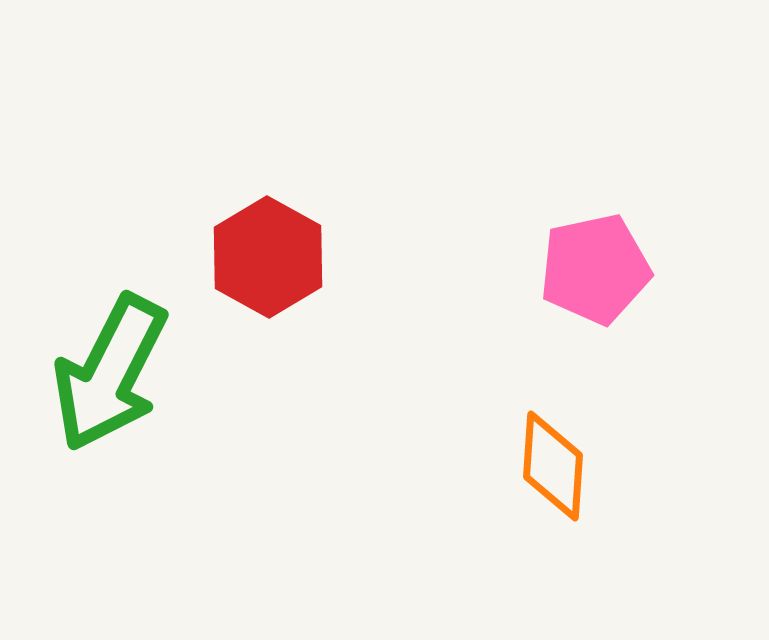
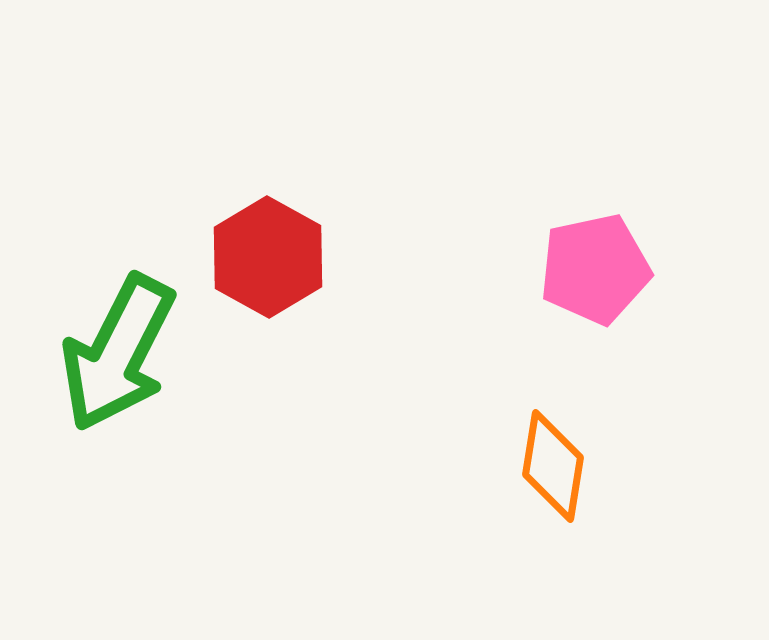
green arrow: moved 8 px right, 20 px up
orange diamond: rotated 5 degrees clockwise
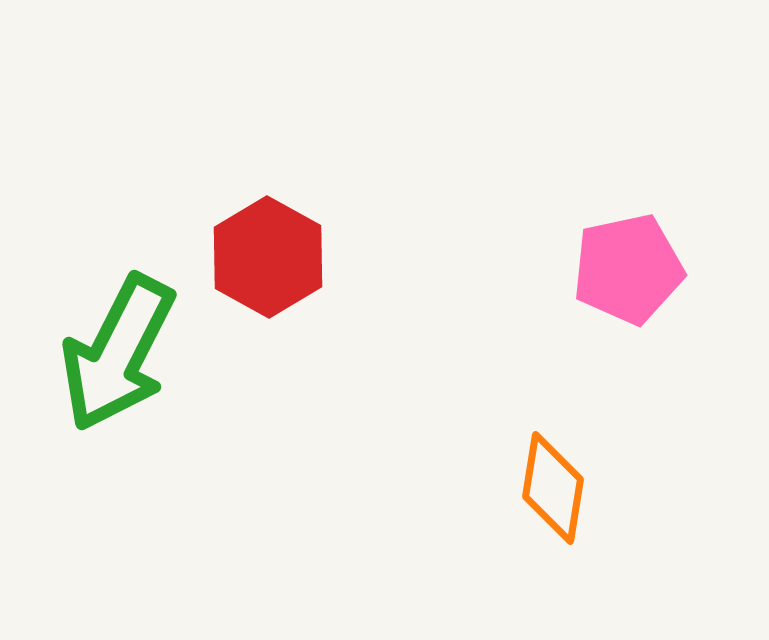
pink pentagon: moved 33 px right
orange diamond: moved 22 px down
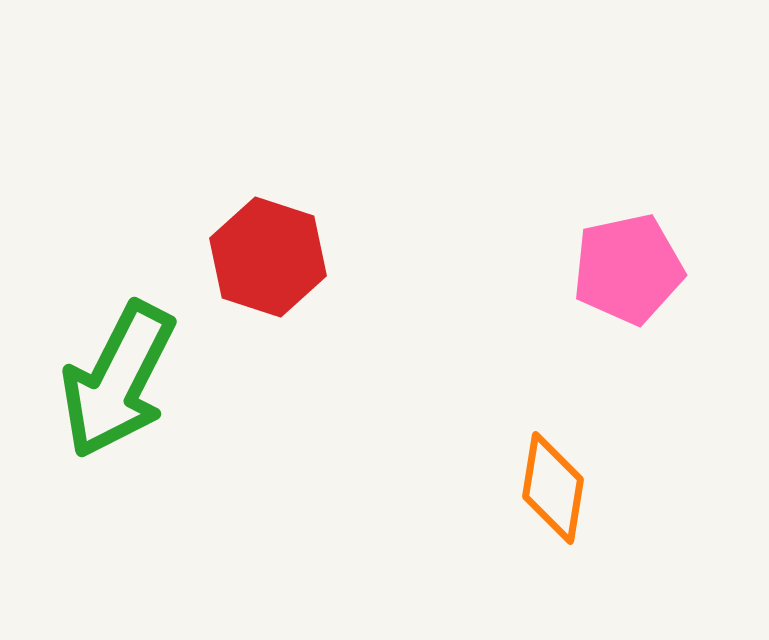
red hexagon: rotated 11 degrees counterclockwise
green arrow: moved 27 px down
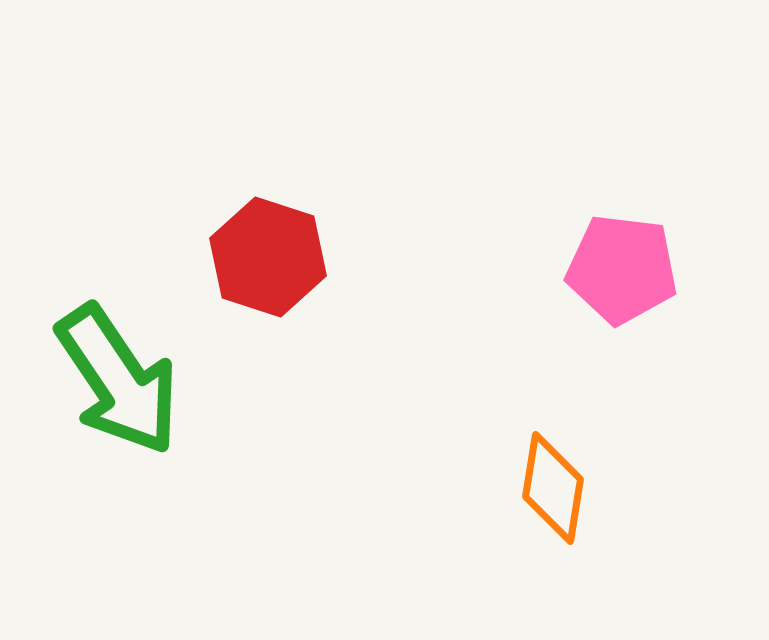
pink pentagon: moved 6 px left; rotated 19 degrees clockwise
green arrow: rotated 61 degrees counterclockwise
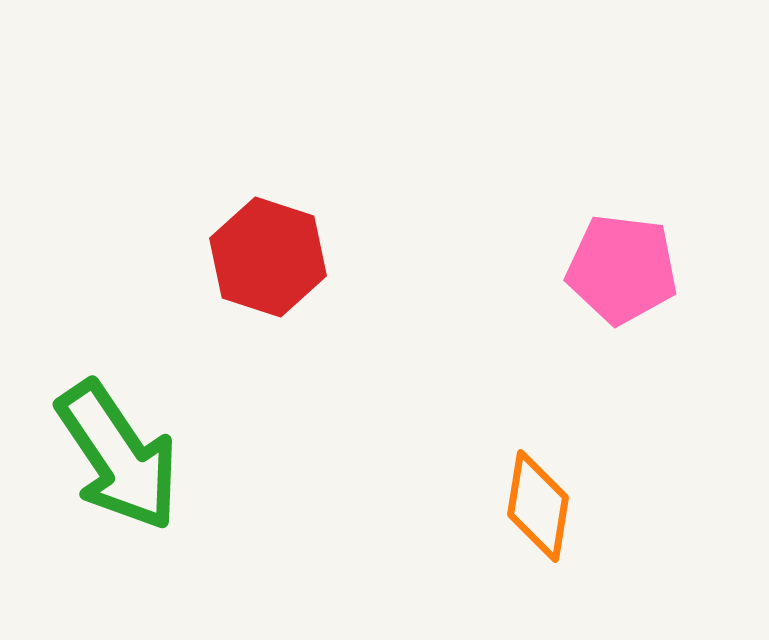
green arrow: moved 76 px down
orange diamond: moved 15 px left, 18 px down
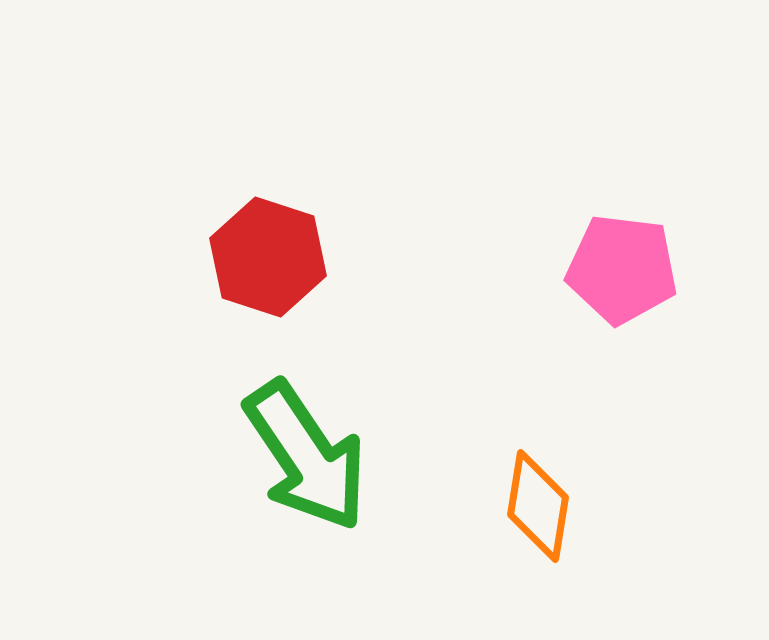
green arrow: moved 188 px right
